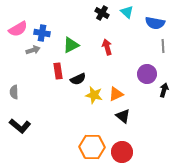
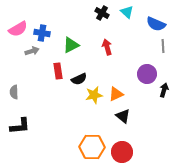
blue semicircle: moved 1 px right, 1 px down; rotated 12 degrees clockwise
gray arrow: moved 1 px left, 1 px down
black semicircle: moved 1 px right
yellow star: rotated 24 degrees counterclockwise
black L-shape: rotated 45 degrees counterclockwise
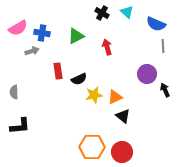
pink semicircle: moved 1 px up
green triangle: moved 5 px right, 9 px up
black arrow: moved 1 px right; rotated 40 degrees counterclockwise
orange triangle: moved 1 px left, 3 px down
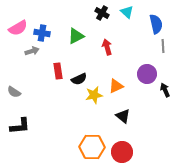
blue semicircle: rotated 126 degrees counterclockwise
gray semicircle: rotated 56 degrees counterclockwise
orange triangle: moved 1 px right, 11 px up
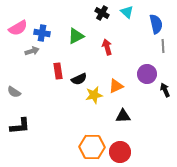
black triangle: rotated 42 degrees counterclockwise
red circle: moved 2 px left
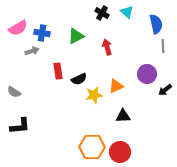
black arrow: rotated 104 degrees counterclockwise
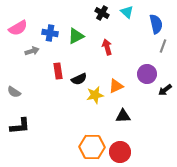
blue cross: moved 8 px right
gray line: rotated 24 degrees clockwise
yellow star: moved 1 px right
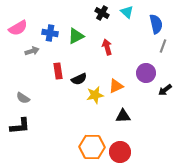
purple circle: moved 1 px left, 1 px up
gray semicircle: moved 9 px right, 6 px down
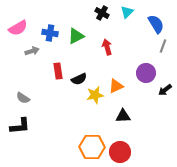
cyan triangle: rotated 32 degrees clockwise
blue semicircle: rotated 18 degrees counterclockwise
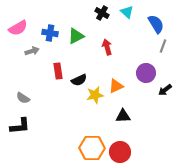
cyan triangle: rotated 32 degrees counterclockwise
black semicircle: moved 1 px down
orange hexagon: moved 1 px down
